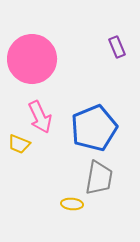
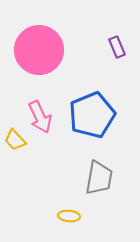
pink circle: moved 7 px right, 9 px up
blue pentagon: moved 2 px left, 13 px up
yellow trapezoid: moved 4 px left, 4 px up; rotated 25 degrees clockwise
yellow ellipse: moved 3 px left, 12 px down
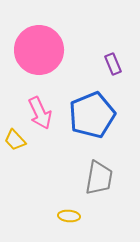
purple rectangle: moved 4 px left, 17 px down
pink arrow: moved 4 px up
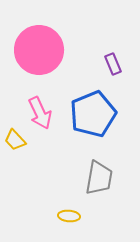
blue pentagon: moved 1 px right, 1 px up
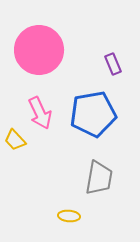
blue pentagon: rotated 12 degrees clockwise
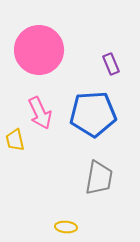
purple rectangle: moved 2 px left
blue pentagon: rotated 6 degrees clockwise
yellow trapezoid: rotated 30 degrees clockwise
yellow ellipse: moved 3 px left, 11 px down
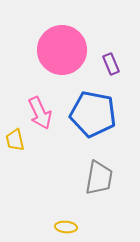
pink circle: moved 23 px right
blue pentagon: rotated 15 degrees clockwise
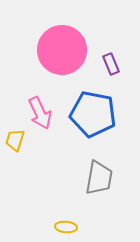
yellow trapezoid: rotated 30 degrees clockwise
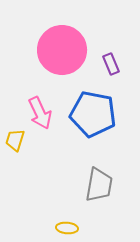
gray trapezoid: moved 7 px down
yellow ellipse: moved 1 px right, 1 px down
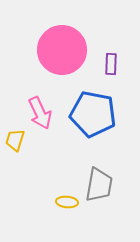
purple rectangle: rotated 25 degrees clockwise
yellow ellipse: moved 26 px up
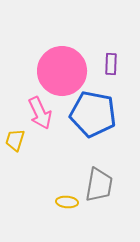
pink circle: moved 21 px down
